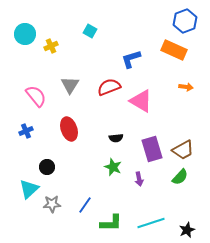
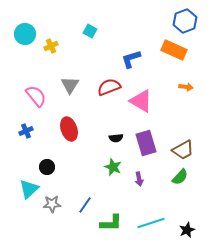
purple rectangle: moved 6 px left, 6 px up
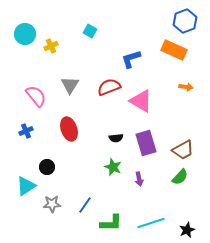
cyan triangle: moved 3 px left, 3 px up; rotated 10 degrees clockwise
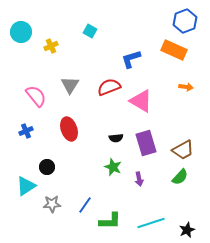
cyan circle: moved 4 px left, 2 px up
green L-shape: moved 1 px left, 2 px up
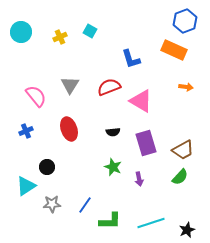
yellow cross: moved 9 px right, 9 px up
blue L-shape: rotated 90 degrees counterclockwise
black semicircle: moved 3 px left, 6 px up
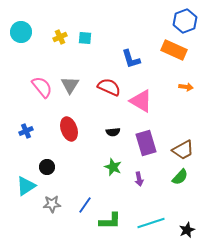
cyan square: moved 5 px left, 7 px down; rotated 24 degrees counterclockwise
red semicircle: rotated 45 degrees clockwise
pink semicircle: moved 6 px right, 9 px up
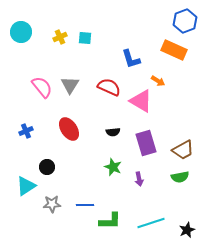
orange arrow: moved 28 px left, 6 px up; rotated 24 degrees clockwise
red ellipse: rotated 15 degrees counterclockwise
green semicircle: rotated 36 degrees clockwise
blue line: rotated 54 degrees clockwise
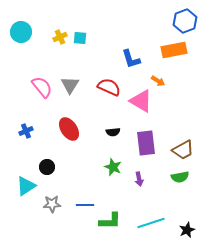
cyan square: moved 5 px left
orange rectangle: rotated 35 degrees counterclockwise
purple rectangle: rotated 10 degrees clockwise
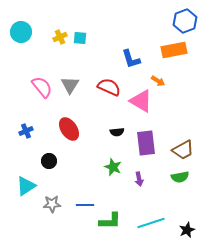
black semicircle: moved 4 px right
black circle: moved 2 px right, 6 px up
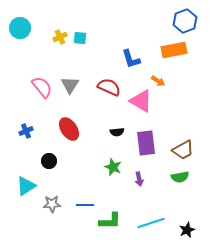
cyan circle: moved 1 px left, 4 px up
